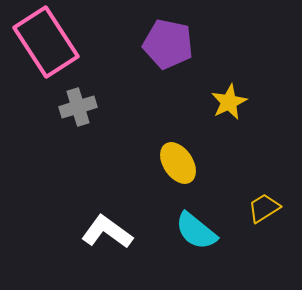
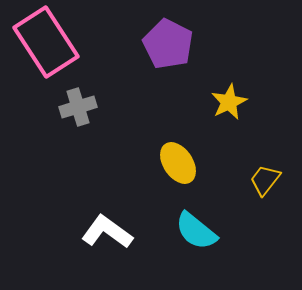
purple pentagon: rotated 15 degrees clockwise
yellow trapezoid: moved 1 px right, 28 px up; rotated 20 degrees counterclockwise
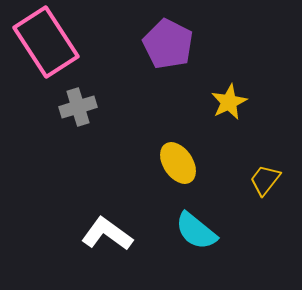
white L-shape: moved 2 px down
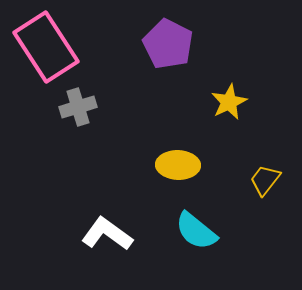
pink rectangle: moved 5 px down
yellow ellipse: moved 2 px down; rotated 54 degrees counterclockwise
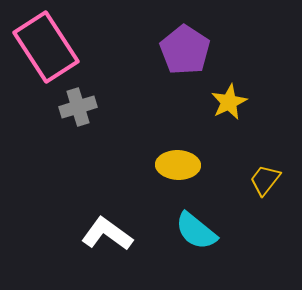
purple pentagon: moved 17 px right, 6 px down; rotated 6 degrees clockwise
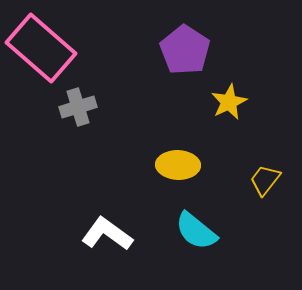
pink rectangle: moved 5 px left, 1 px down; rotated 16 degrees counterclockwise
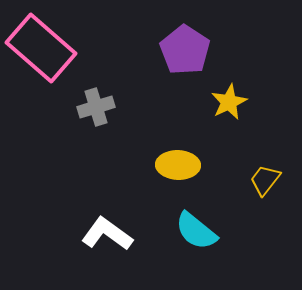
gray cross: moved 18 px right
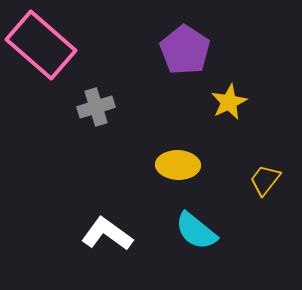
pink rectangle: moved 3 px up
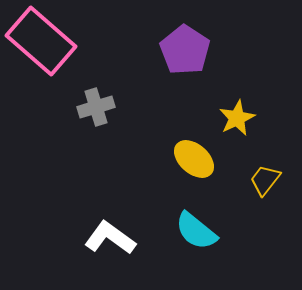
pink rectangle: moved 4 px up
yellow star: moved 8 px right, 16 px down
yellow ellipse: moved 16 px right, 6 px up; rotated 39 degrees clockwise
white L-shape: moved 3 px right, 4 px down
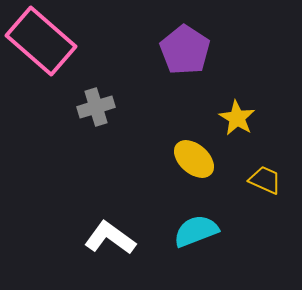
yellow star: rotated 15 degrees counterclockwise
yellow trapezoid: rotated 76 degrees clockwise
cyan semicircle: rotated 120 degrees clockwise
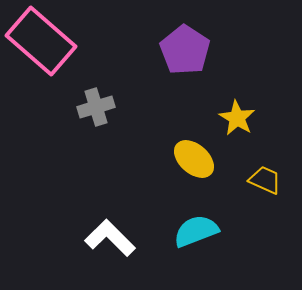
white L-shape: rotated 9 degrees clockwise
